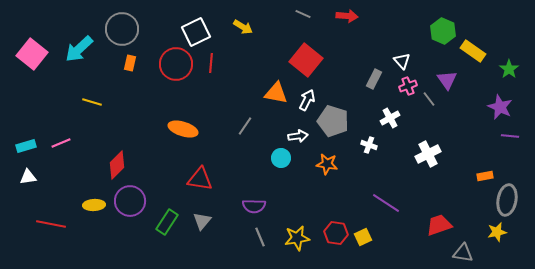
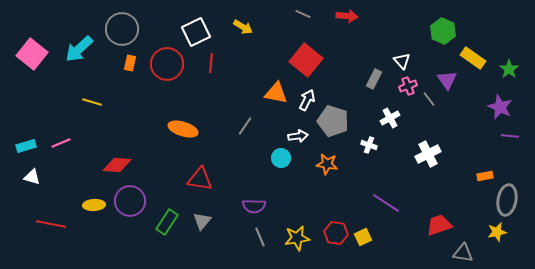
yellow rectangle at (473, 51): moved 7 px down
red circle at (176, 64): moved 9 px left
red diamond at (117, 165): rotated 48 degrees clockwise
white triangle at (28, 177): moved 4 px right; rotated 24 degrees clockwise
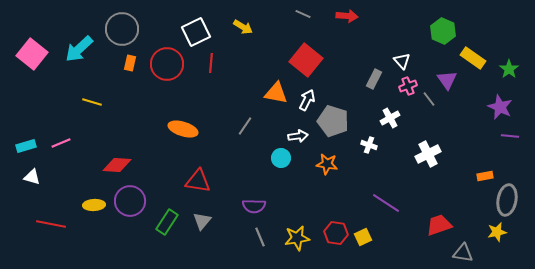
red triangle at (200, 179): moved 2 px left, 2 px down
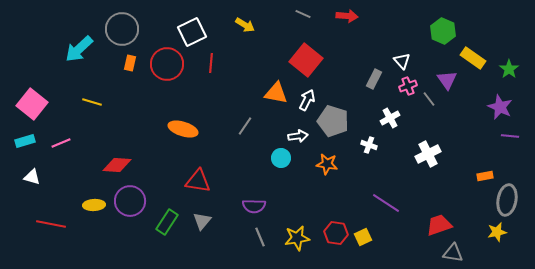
yellow arrow at (243, 27): moved 2 px right, 2 px up
white square at (196, 32): moved 4 px left
pink square at (32, 54): moved 50 px down
cyan rectangle at (26, 146): moved 1 px left, 5 px up
gray triangle at (463, 253): moved 10 px left
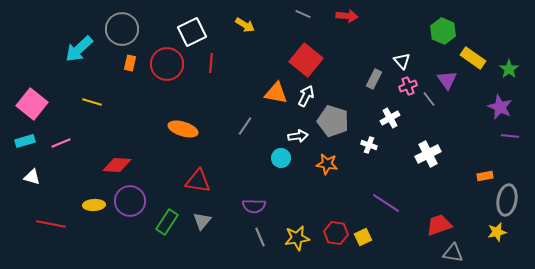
white arrow at (307, 100): moved 1 px left, 4 px up
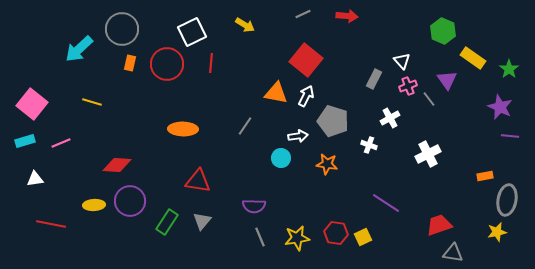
gray line at (303, 14): rotated 49 degrees counterclockwise
orange ellipse at (183, 129): rotated 16 degrees counterclockwise
white triangle at (32, 177): moved 3 px right, 2 px down; rotated 24 degrees counterclockwise
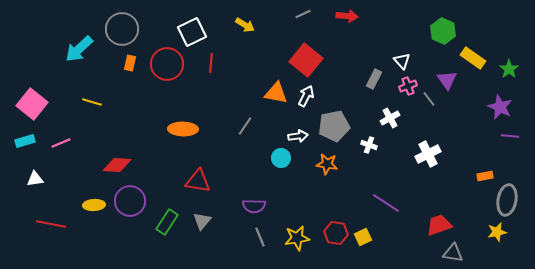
gray pentagon at (333, 121): moved 1 px right, 5 px down; rotated 28 degrees counterclockwise
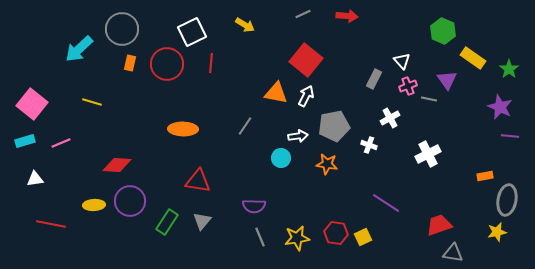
gray line at (429, 99): rotated 42 degrees counterclockwise
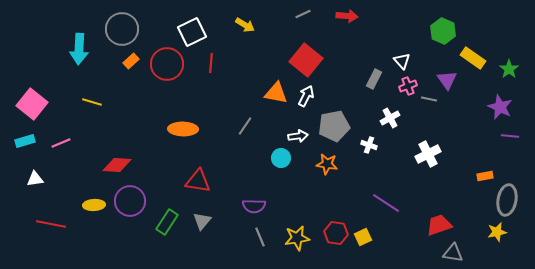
cyan arrow at (79, 49): rotated 44 degrees counterclockwise
orange rectangle at (130, 63): moved 1 px right, 2 px up; rotated 35 degrees clockwise
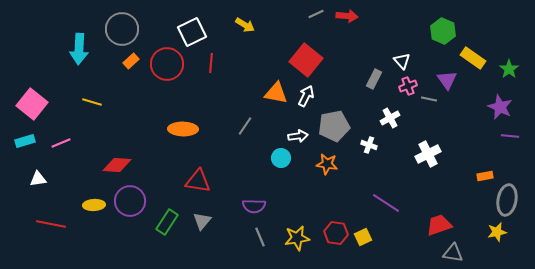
gray line at (303, 14): moved 13 px right
white triangle at (35, 179): moved 3 px right
